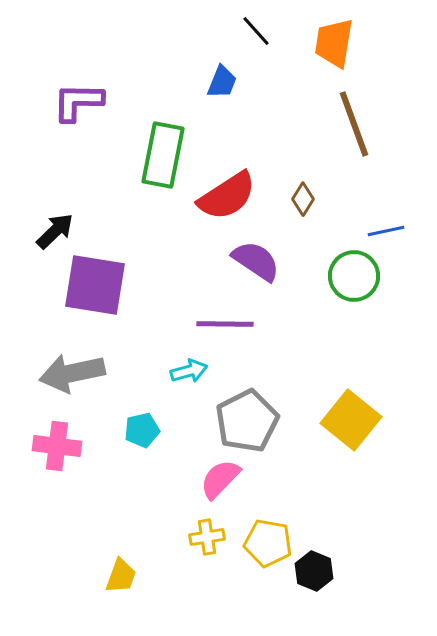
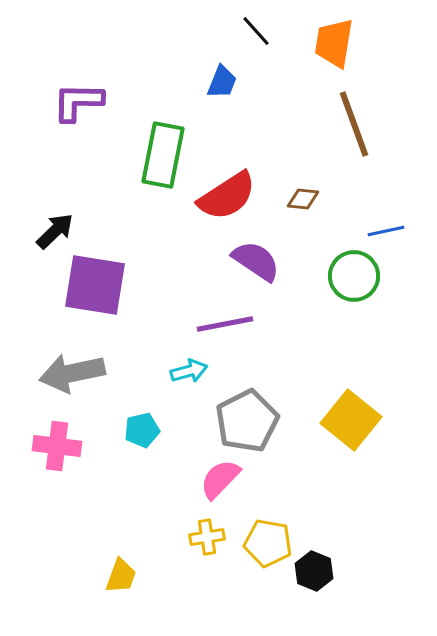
brown diamond: rotated 64 degrees clockwise
purple line: rotated 12 degrees counterclockwise
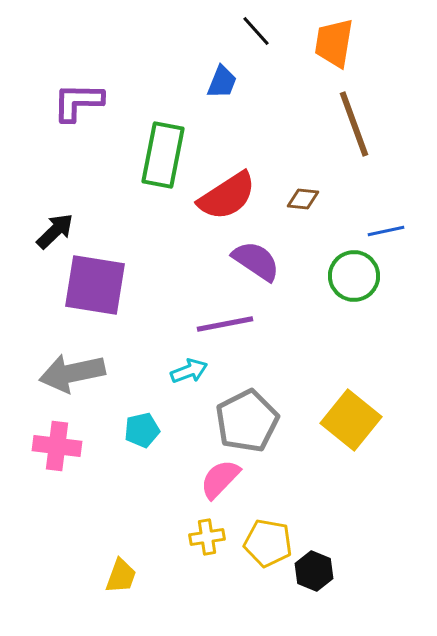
cyan arrow: rotated 6 degrees counterclockwise
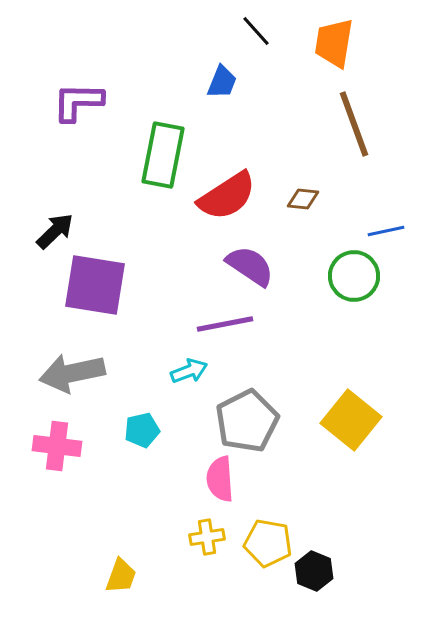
purple semicircle: moved 6 px left, 5 px down
pink semicircle: rotated 48 degrees counterclockwise
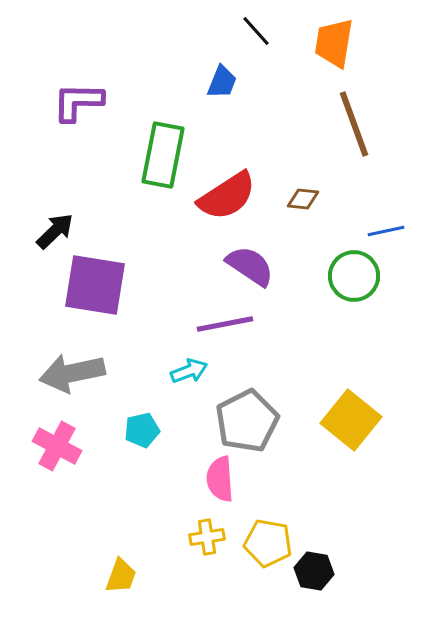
pink cross: rotated 21 degrees clockwise
black hexagon: rotated 12 degrees counterclockwise
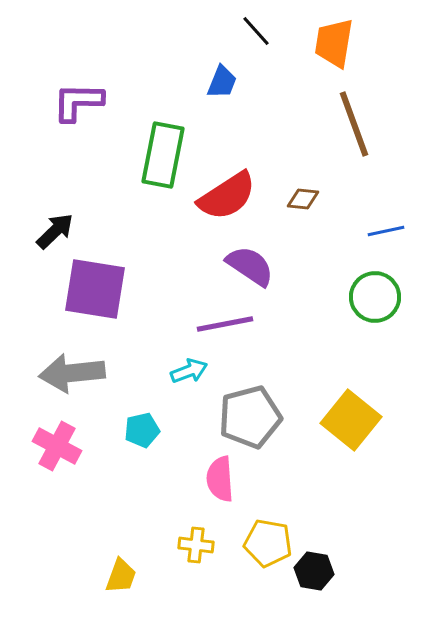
green circle: moved 21 px right, 21 px down
purple square: moved 4 px down
gray arrow: rotated 6 degrees clockwise
gray pentagon: moved 3 px right, 4 px up; rotated 12 degrees clockwise
yellow cross: moved 11 px left, 8 px down; rotated 16 degrees clockwise
